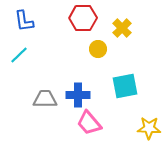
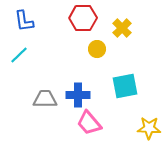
yellow circle: moved 1 px left
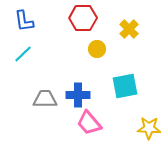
yellow cross: moved 7 px right, 1 px down
cyan line: moved 4 px right, 1 px up
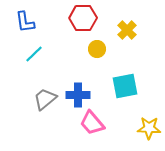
blue L-shape: moved 1 px right, 1 px down
yellow cross: moved 2 px left, 1 px down
cyan line: moved 11 px right
gray trapezoid: rotated 40 degrees counterclockwise
pink trapezoid: moved 3 px right
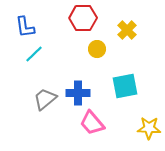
blue L-shape: moved 5 px down
blue cross: moved 2 px up
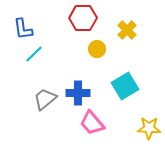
blue L-shape: moved 2 px left, 2 px down
cyan square: rotated 20 degrees counterclockwise
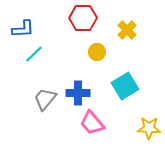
blue L-shape: rotated 85 degrees counterclockwise
yellow circle: moved 3 px down
gray trapezoid: rotated 10 degrees counterclockwise
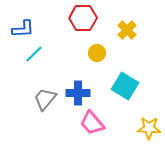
yellow circle: moved 1 px down
cyan square: rotated 28 degrees counterclockwise
